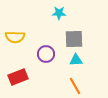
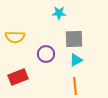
cyan triangle: rotated 24 degrees counterclockwise
orange line: rotated 24 degrees clockwise
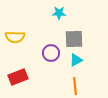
purple circle: moved 5 px right, 1 px up
